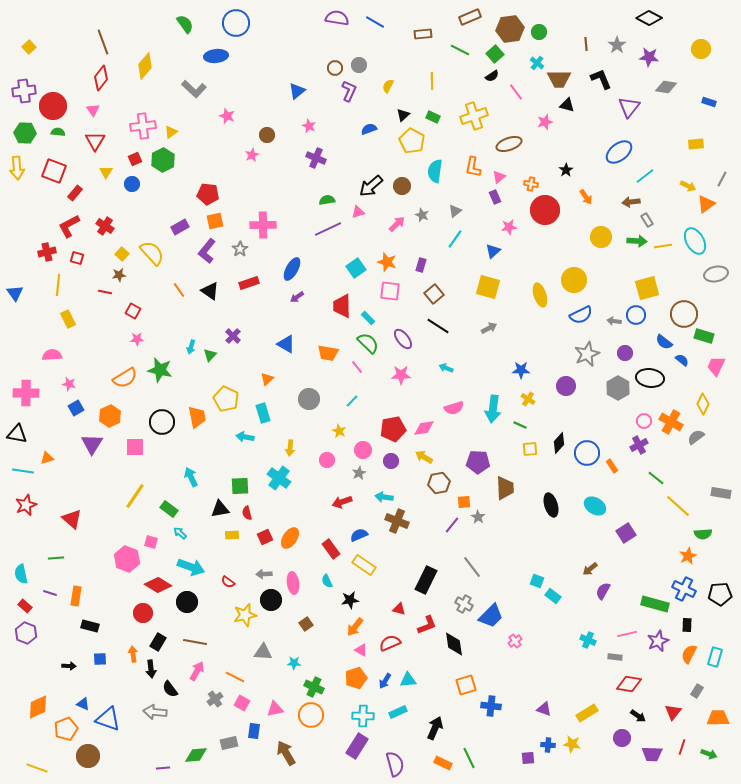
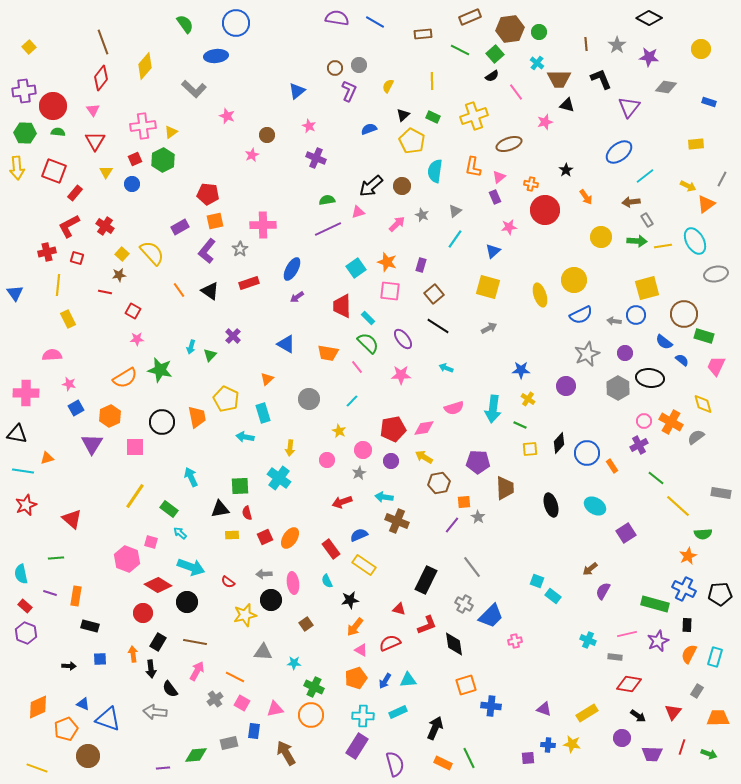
yellow diamond at (703, 404): rotated 40 degrees counterclockwise
pink cross at (515, 641): rotated 24 degrees clockwise
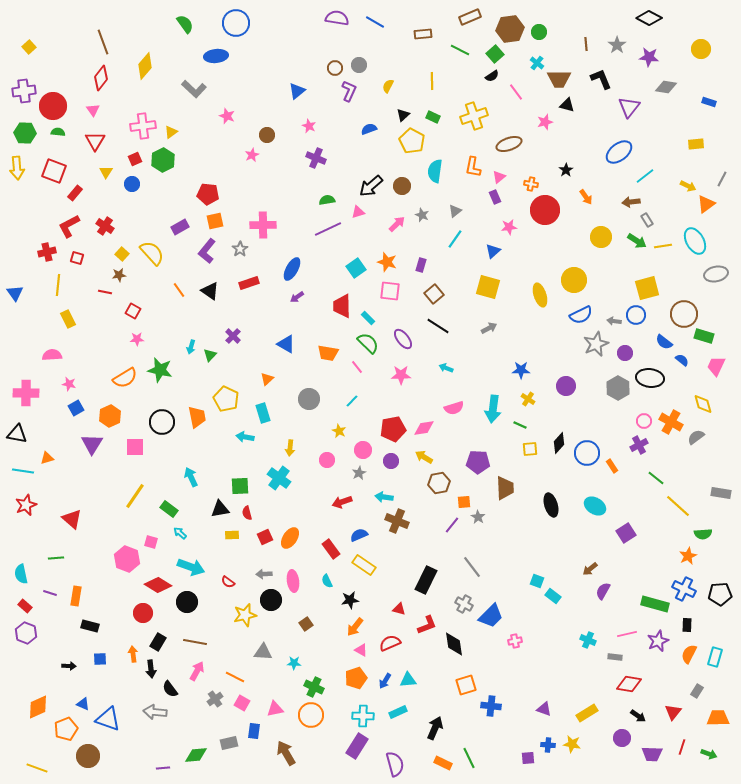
green arrow at (637, 241): rotated 30 degrees clockwise
gray star at (587, 354): moved 9 px right, 10 px up
pink ellipse at (293, 583): moved 2 px up
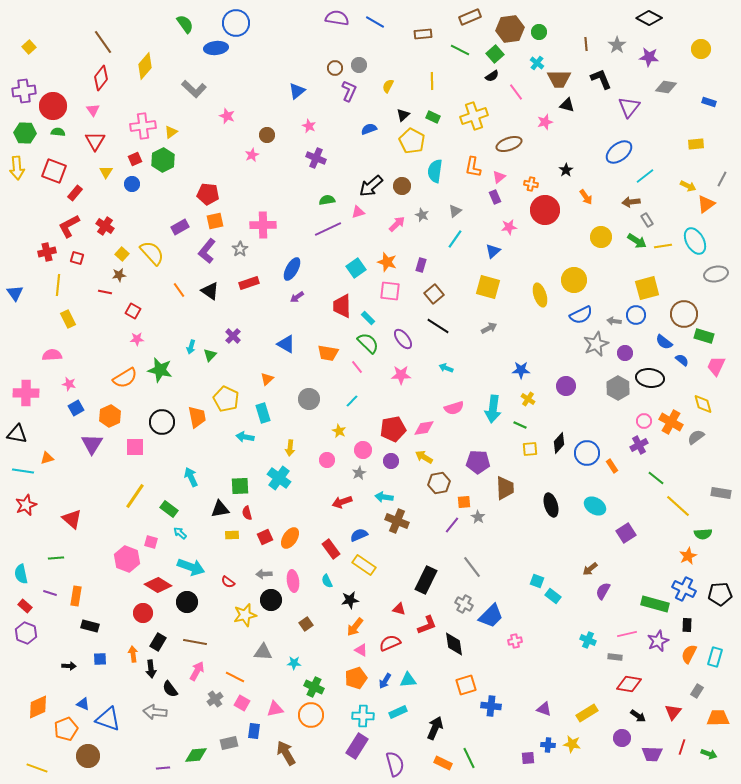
brown line at (103, 42): rotated 15 degrees counterclockwise
blue ellipse at (216, 56): moved 8 px up
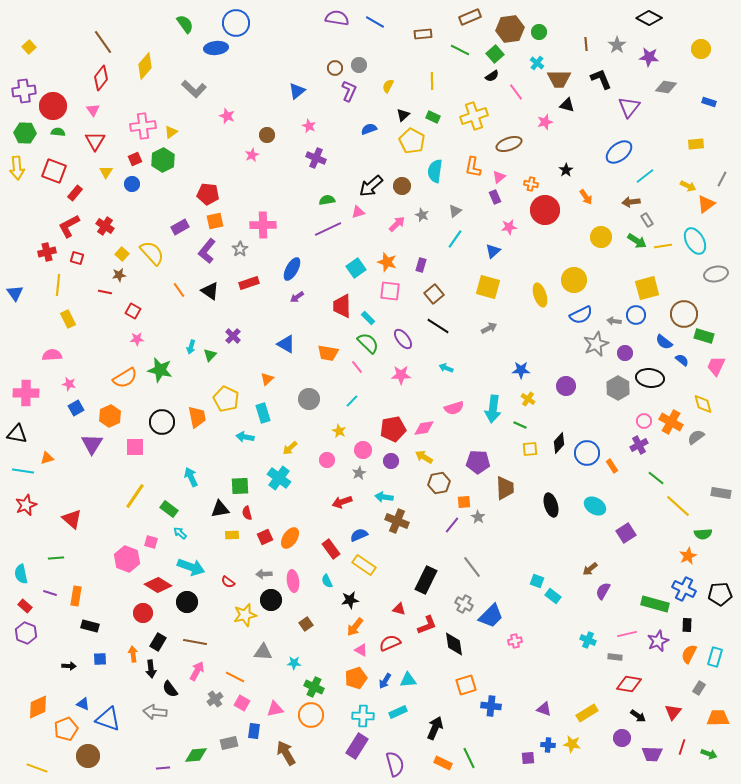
yellow arrow at (290, 448): rotated 42 degrees clockwise
gray rectangle at (697, 691): moved 2 px right, 3 px up
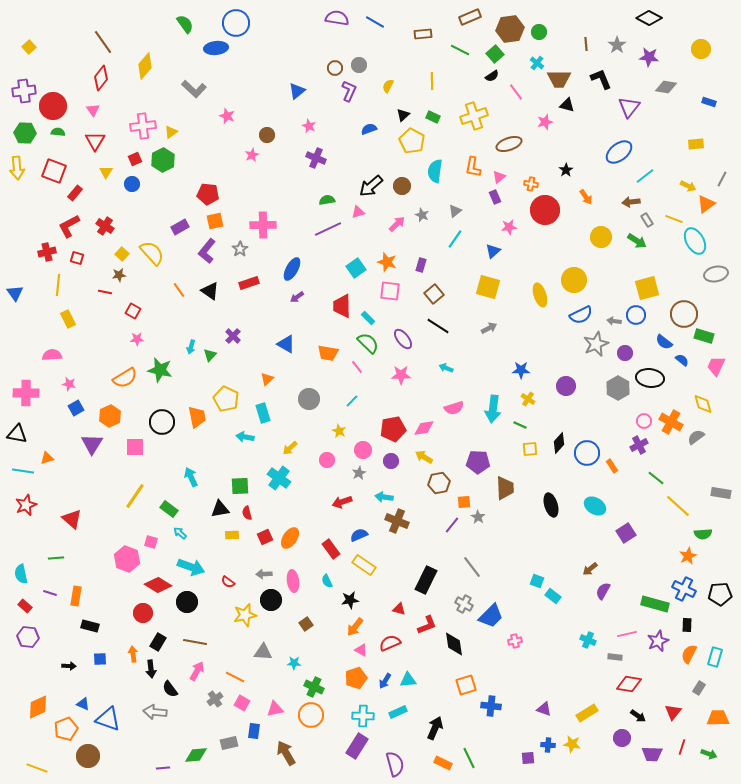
yellow line at (663, 246): moved 11 px right, 27 px up; rotated 30 degrees clockwise
purple hexagon at (26, 633): moved 2 px right, 4 px down; rotated 15 degrees counterclockwise
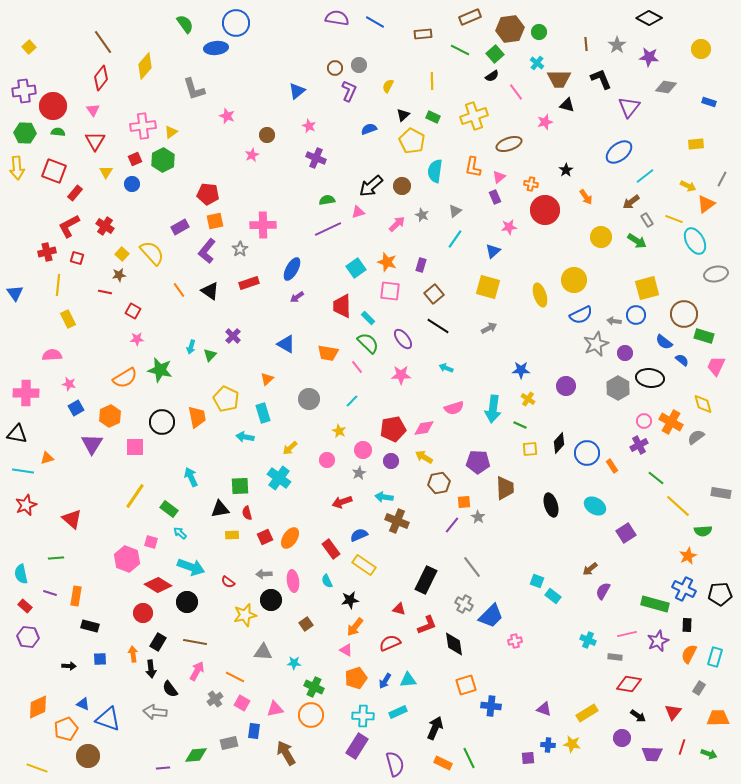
gray L-shape at (194, 89): rotated 30 degrees clockwise
brown arrow at (631, 202): rotated 30 degrees counterclockwise
green semicircle at (703, 534): moved 3 px up
pink triangle at (361, 650): moved 15 px left
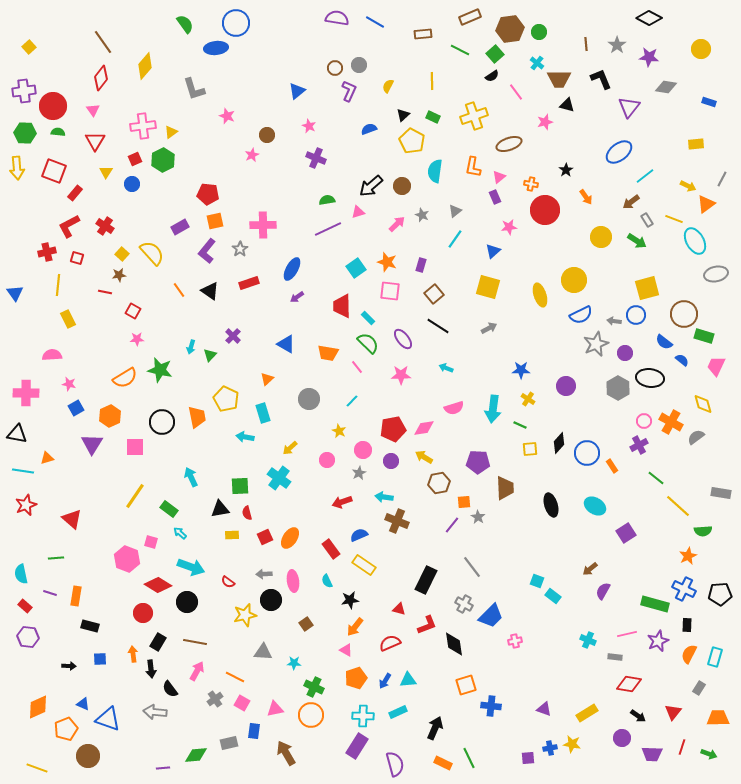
blue cross at (548, 745): moved 2 px right, 3 px down; rotated 16 degrees counterclockwise
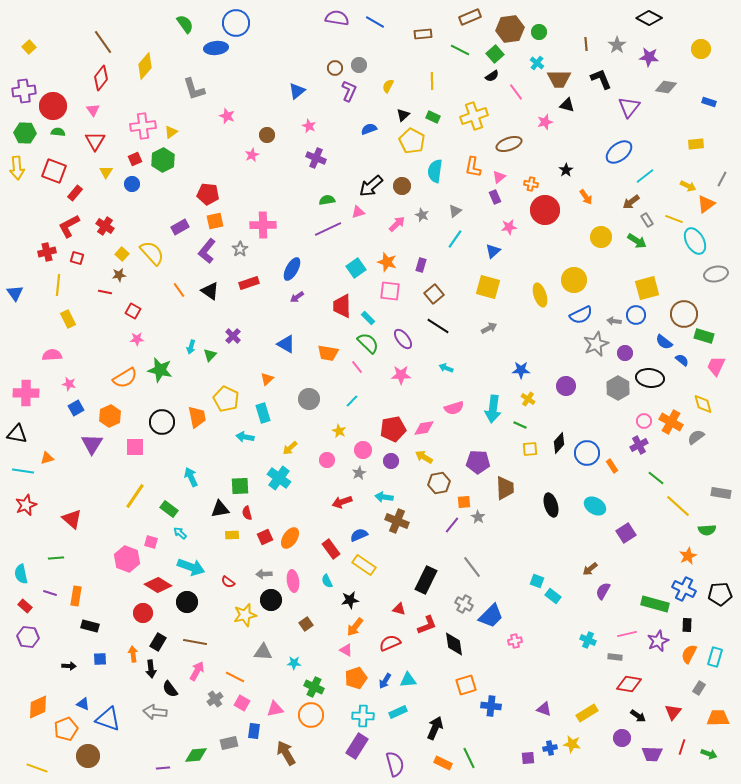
green semicircle at (703, 531): moved 4 px right, 1 px up
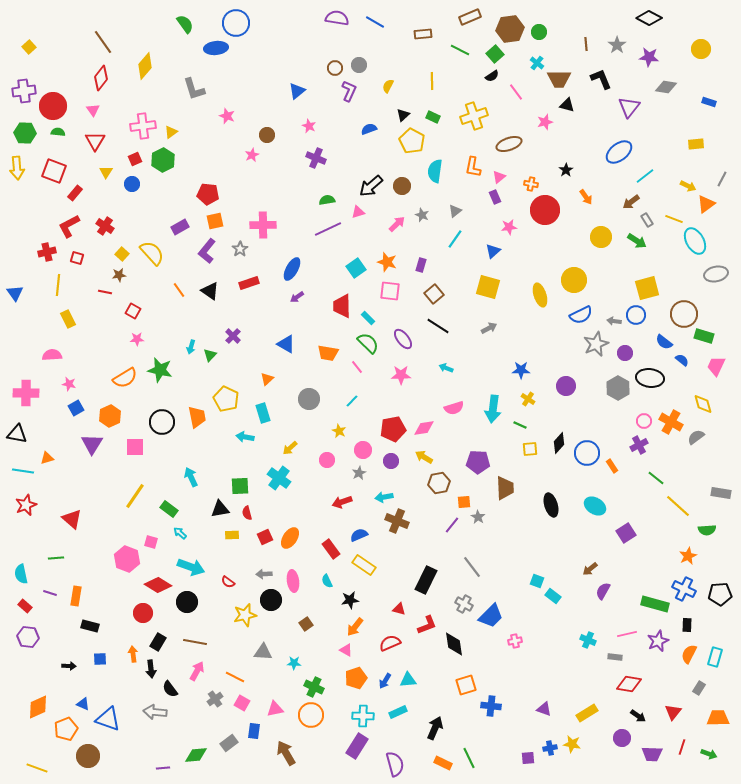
cyan arrow at (384, 497): rotated 18 degrees counterclockwise
gray rectangle at (229, 743): rotated 24 degrees counterclockwise
